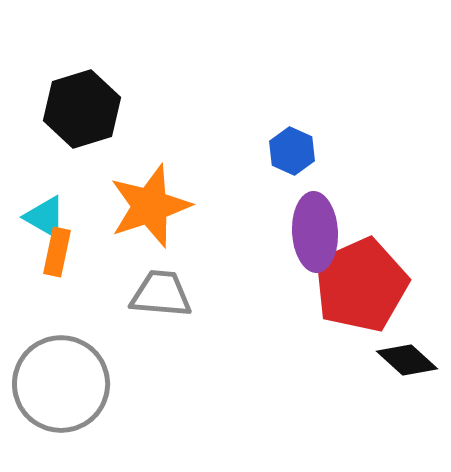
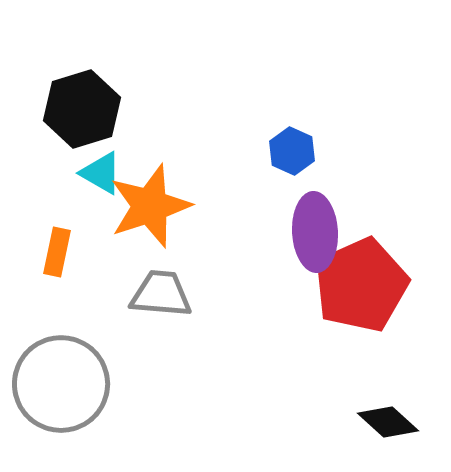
cyan triangle: moved 56 px right, 44 px up
black diamond: moved 19 px left, 62 px down
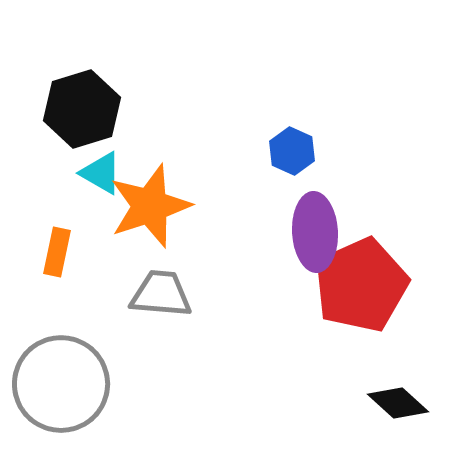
black diamond: moved 10 px right, 19 px up
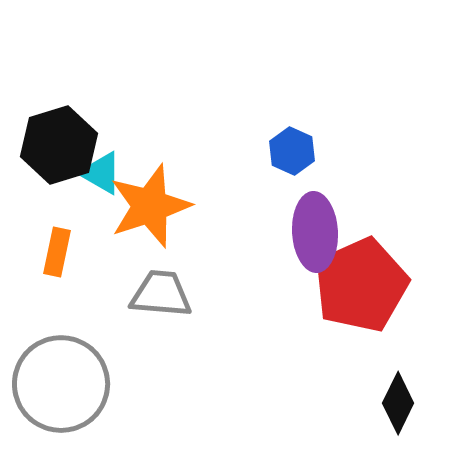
black hexagon: moved 23 px left, 36 px down
black diamond: rotated 74 degrees clockwise
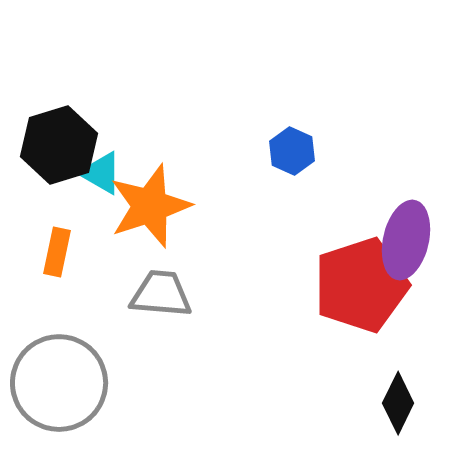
purple ellipse: moved 91 px right, 8 px down; rotated 16 degrees clockwise
red pentagon: rotated 6 degrees clockwise
gray circle: moved 2 px left, 1 px up
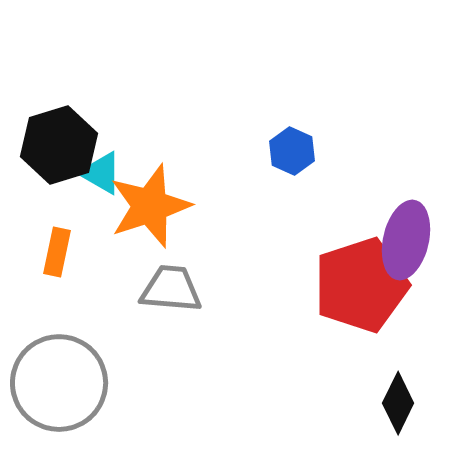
gray trapezoid: moved 10 px right, 5 px up
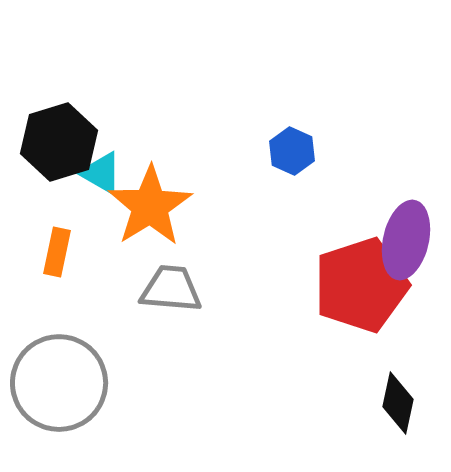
black hexagon: moved 3 px up
orange star: rotated 14 degrees counterclockwise
black diamond: rotated 14 degrees counterclockwise
